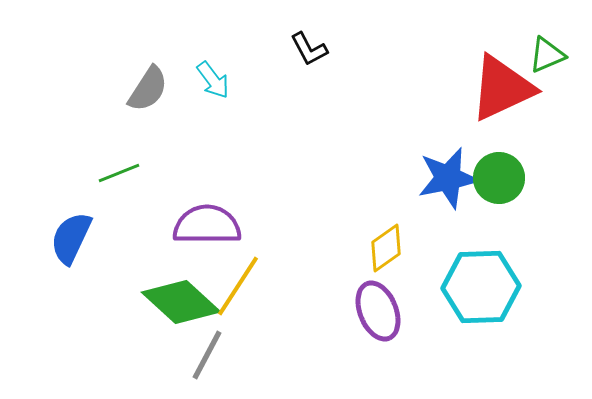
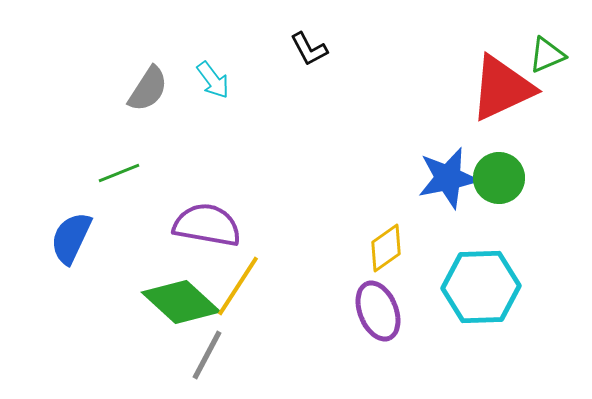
purple semicircle: rotated 10 degrees clockwise
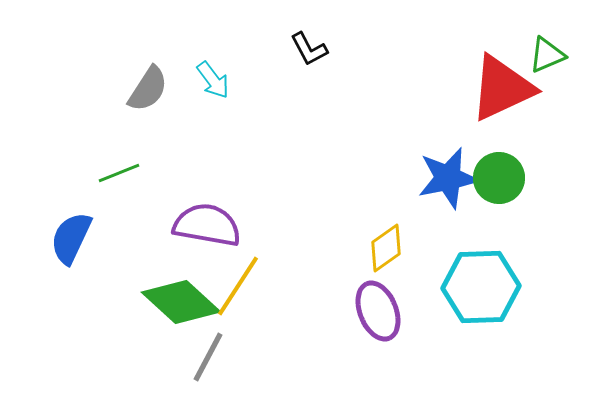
gray line: moved 1 px right, 2 px down
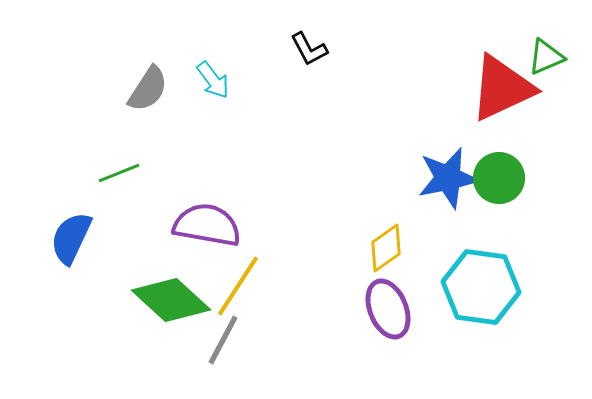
green triangle: moved 1 px left, 2 px down
cyan hexagon: rotated 10 degrees clockwise
green diamond: moved 10 px left, 2 px up
purple ellipse: moved 10 px right, 2 px up
gray line: moved 15 px right, 17 px up
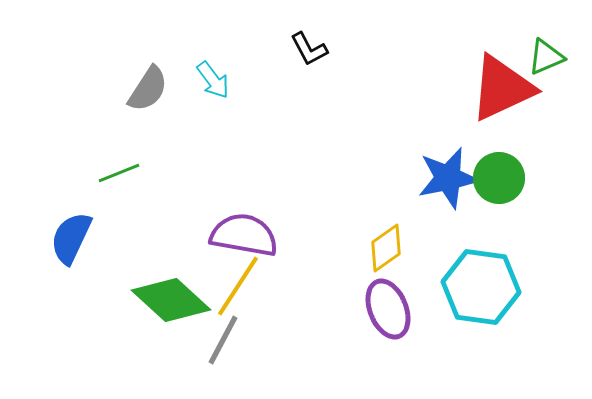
purple semicircle: moved 37 px right, 10 px down
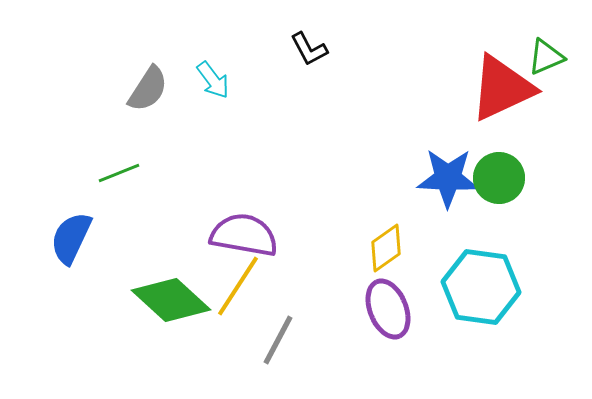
blue star: rotated 14 degrees clockwise
gray line: moved 55 px right
